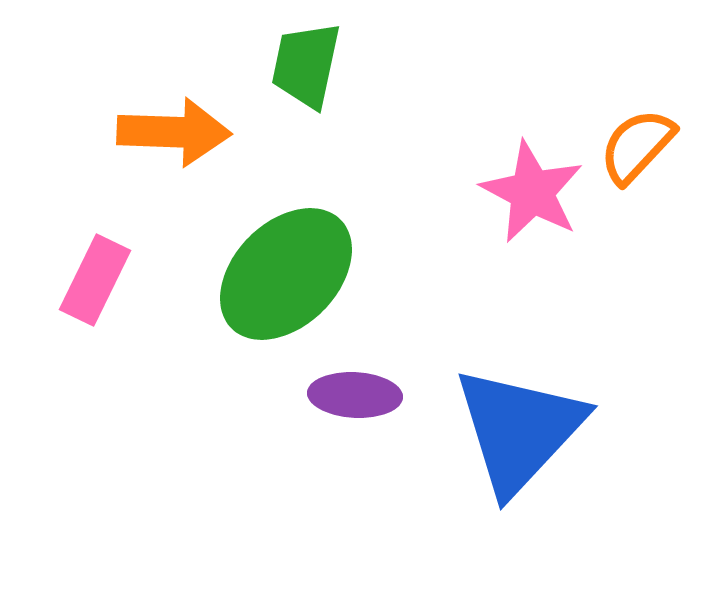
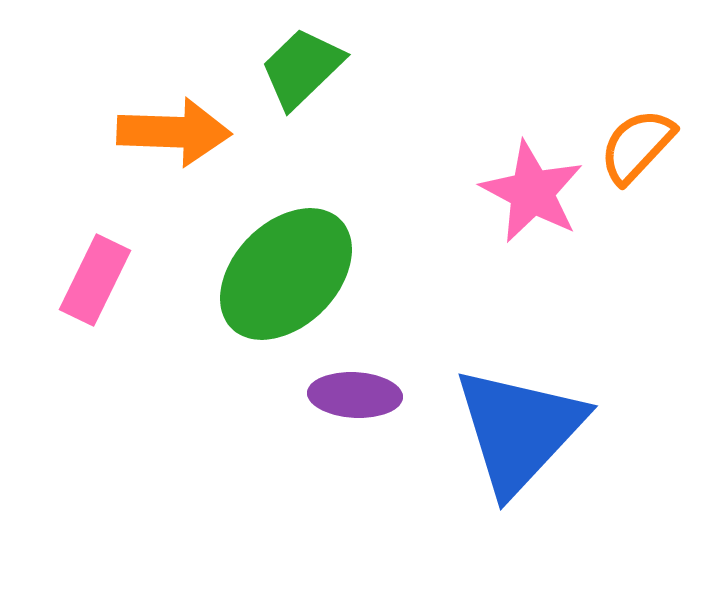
green trapezoid: moved 4 px left, 3 px down; rotated 34 degrees clockwise
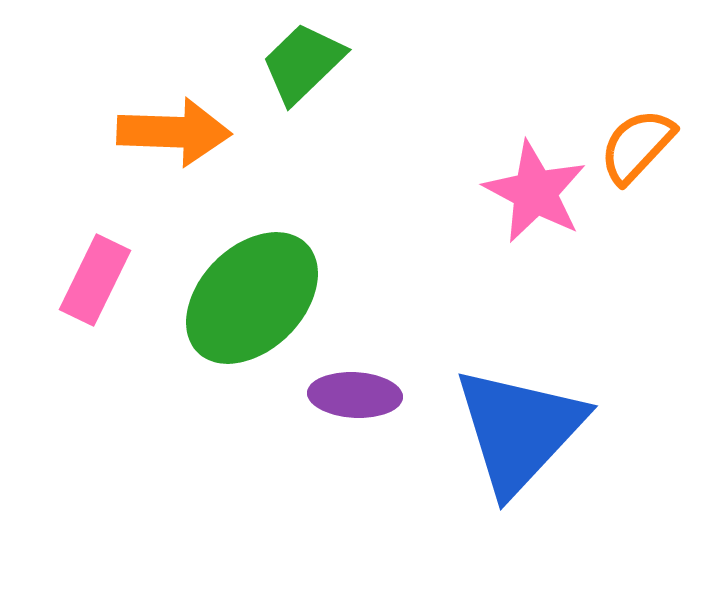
green trapezoid: moved 1 px right, 5 px up
pink star: moved 3 px right
green ellipse: moved 34 px left, 24 px down
